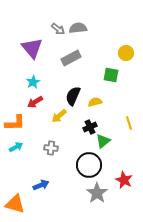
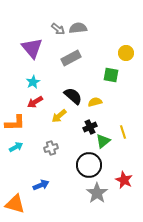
black semicircle: rotated 108 degrees clockwise
yellow line: moved 6 px left, 9 px down
gray cross: rotated 24 degrees counterclockwise
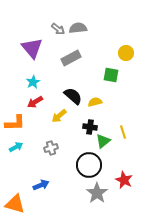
black cross: rotated 32 degrees clockwise
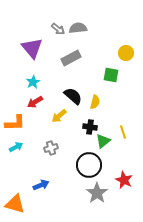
yellow semicircle: rotated 120 degrees clockwise
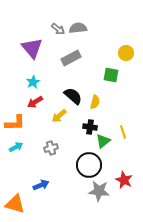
gray star: moved 2 px right, 2 px up; rotated 30 degrees counterclockwise
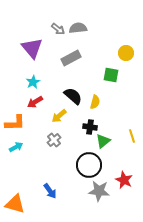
yellow line: moved 9 px right, 4 px down
gray cross: moved 3 px right, 8 px up; rotated 24 degrees counterclockwise
blue arrow: moved 9 px right, 6 px down; rotated 77 degrees clockwise
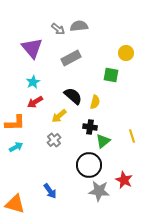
gray semicircle: moved 1 px right, 2 px up
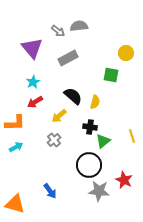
gray arrow: moved 2 px down
gray rectangle: moved 3 px left
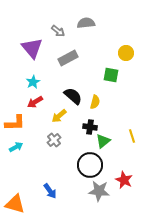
gray semicircle: moved 7 px right, 3 px up
black circle: moved 1 px right
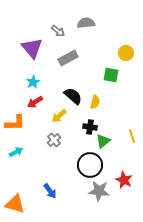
cyan arrow: moved 5 px down
